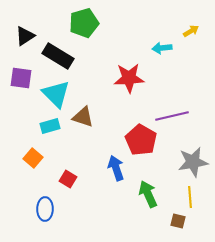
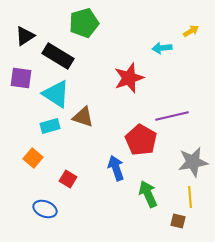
red star: rotated 16 degrees counterclockwise
cyan triangle: rotated 12 degrees counterclockwise
blue ellipse: rotated 70 degrees counterclockwise
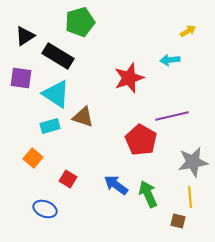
green pentagon: moved 4 px left, 1 px up
yellow arrow: moved 3 px left
cyan arrow: moved 8 px right, 12 px down
blue arrow: moved 17 px down; rotated 35 degrees counterclockwise
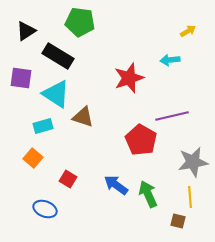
green pentagon: rotated 24 degrees clockwise
black triangle: moved 1 px right, 5 px up
cyan rectangle: moved 7 px left
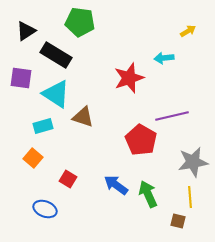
black rectangle: moved 2 px left, 1 px up
cyan arrow: moved 6 px left, 2 px up
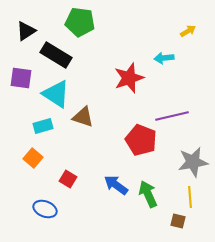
red pentagon: rotated 8 degrees counterclockwise
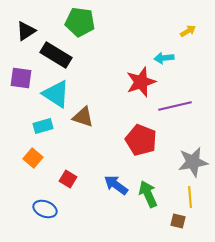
red star: moved 12 px right, 4 px down
purple line: moved 3 px right, 10 px up
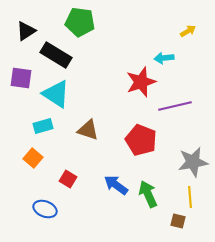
brown triangle: moved 5 px right, 13 px down
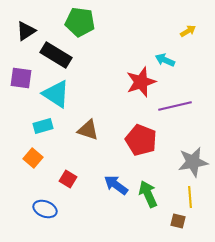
cyan arrow: moved 1 px right, 2 px down; rotated 30 degrees clockwise
